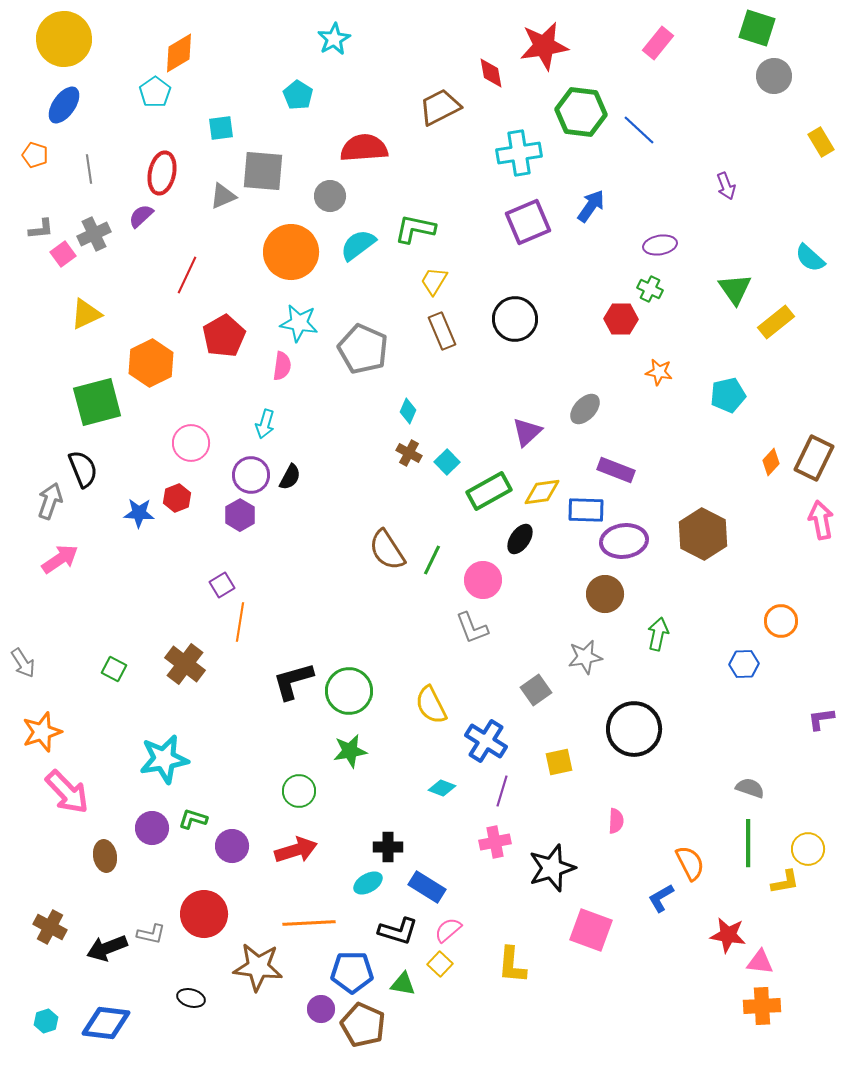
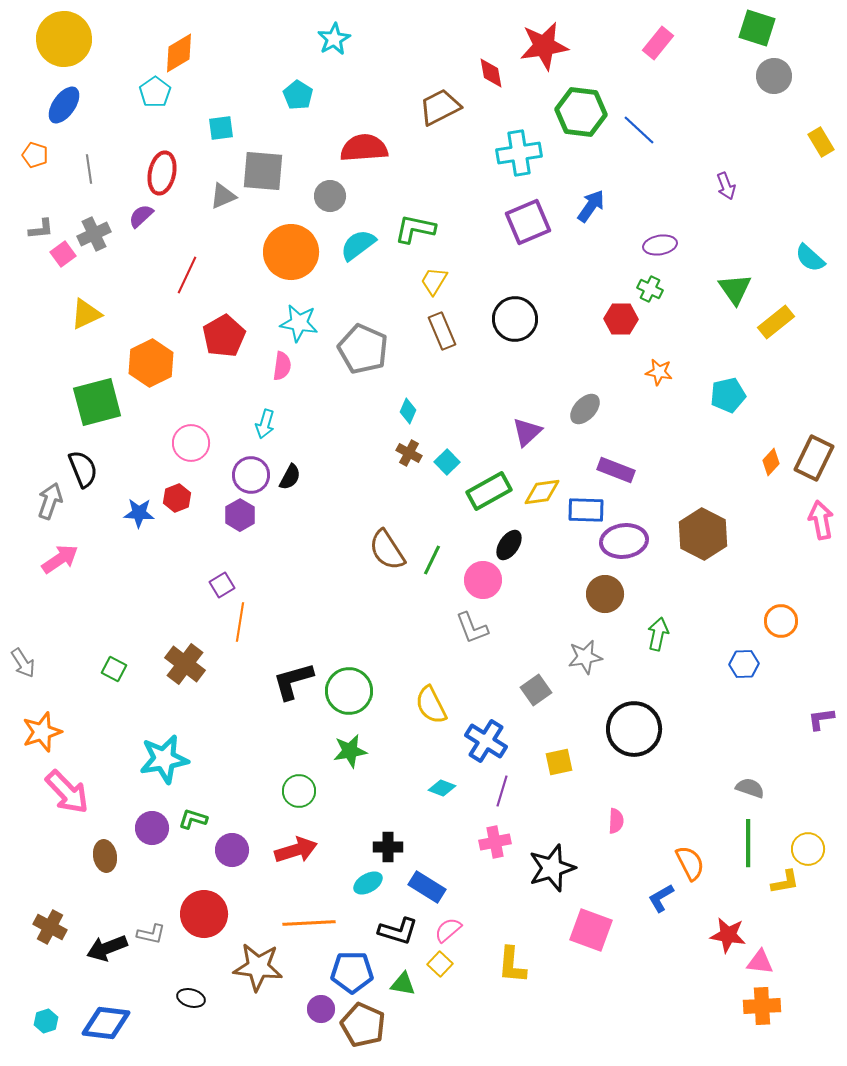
black ellipse at (520, 539): moved 11 px left, 6 px down
purple circle at (232, 846): moved 4 px down
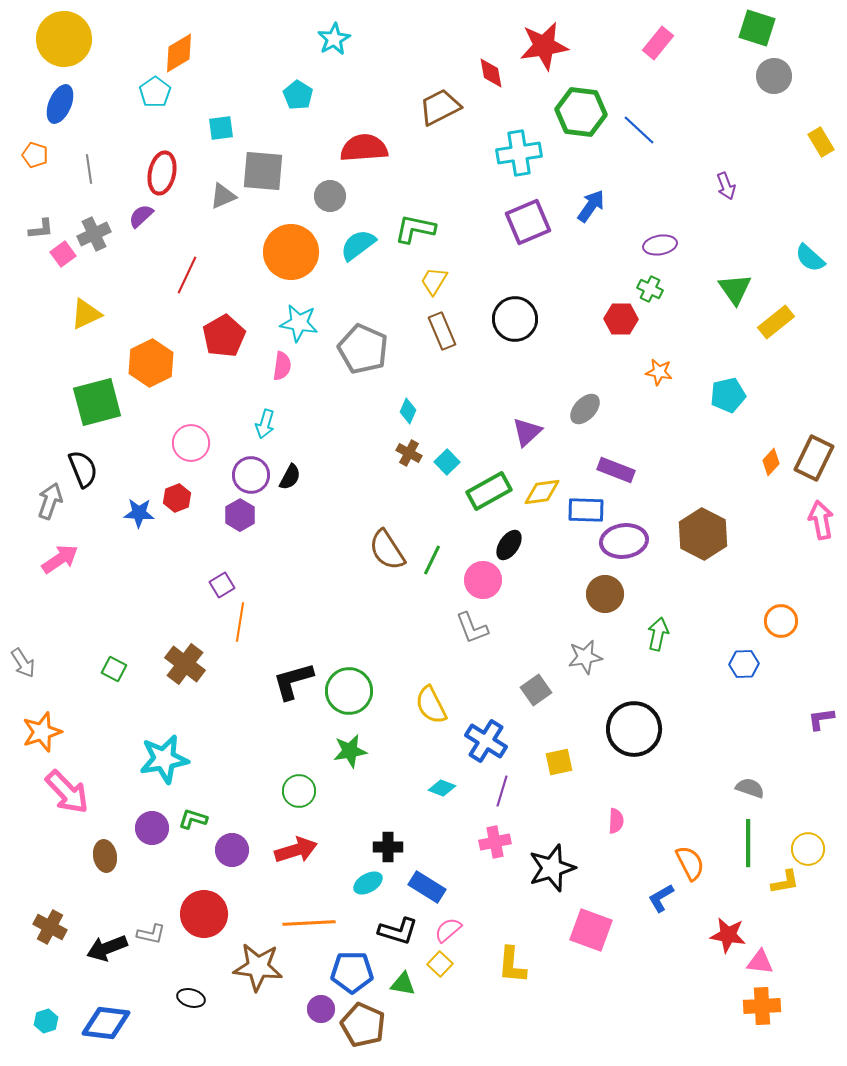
blue ellipse at (64, 105): moved 4 px left, 1 px up; rotated 12 degrees counterclockwise
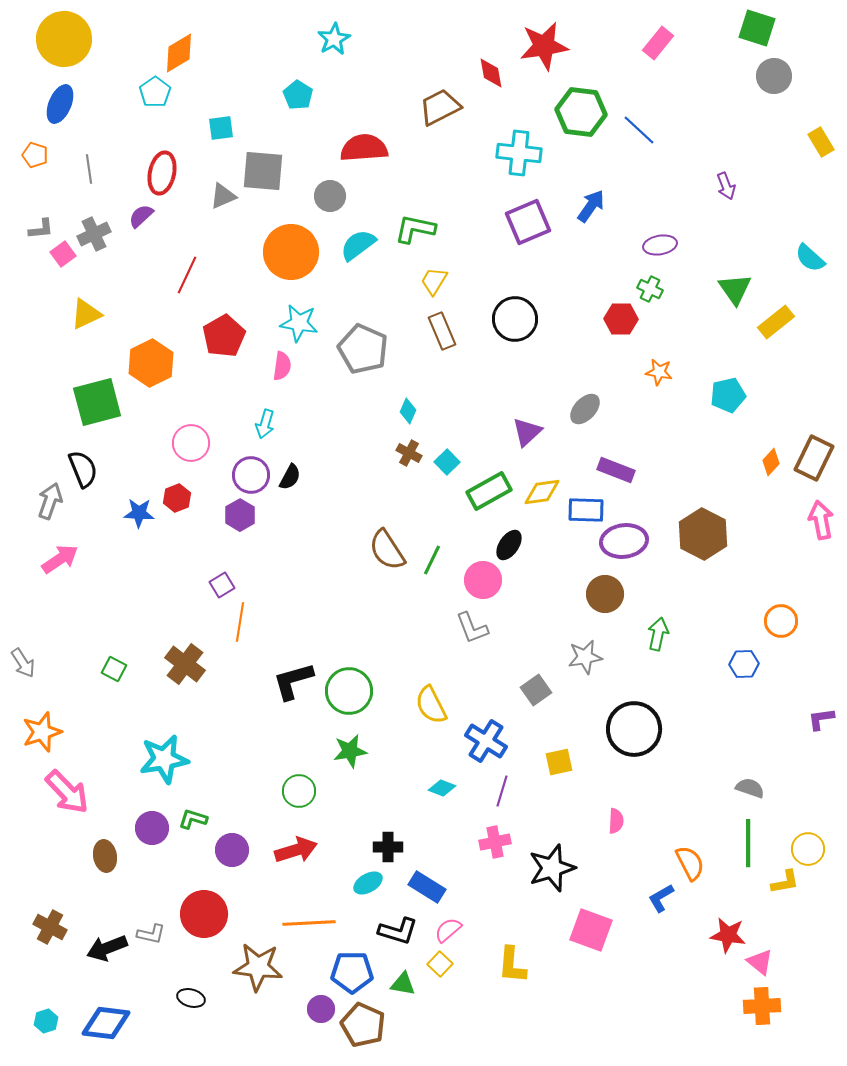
cyan cross at (519, 153): rotated 15 degrees clockwise
pink triangle at (760, 962): rotated 32 degrees clockwise
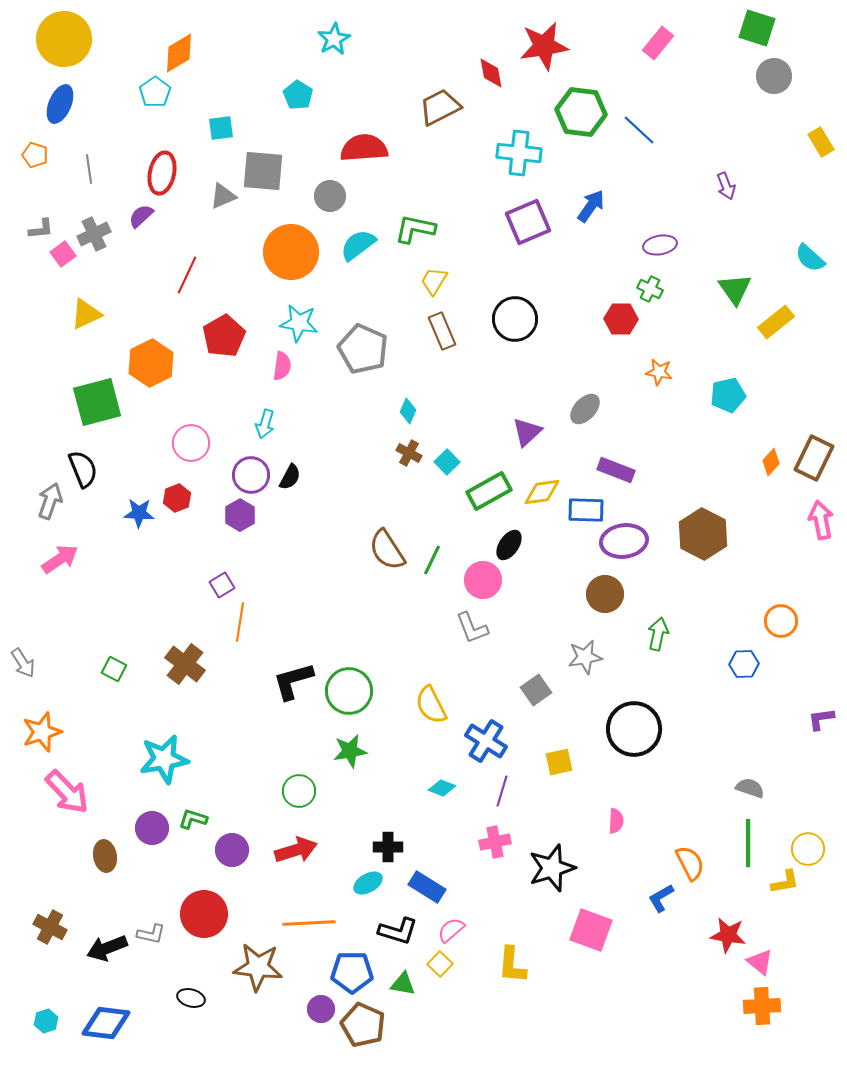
pink semicircle at (448, 930): moved 3 px right
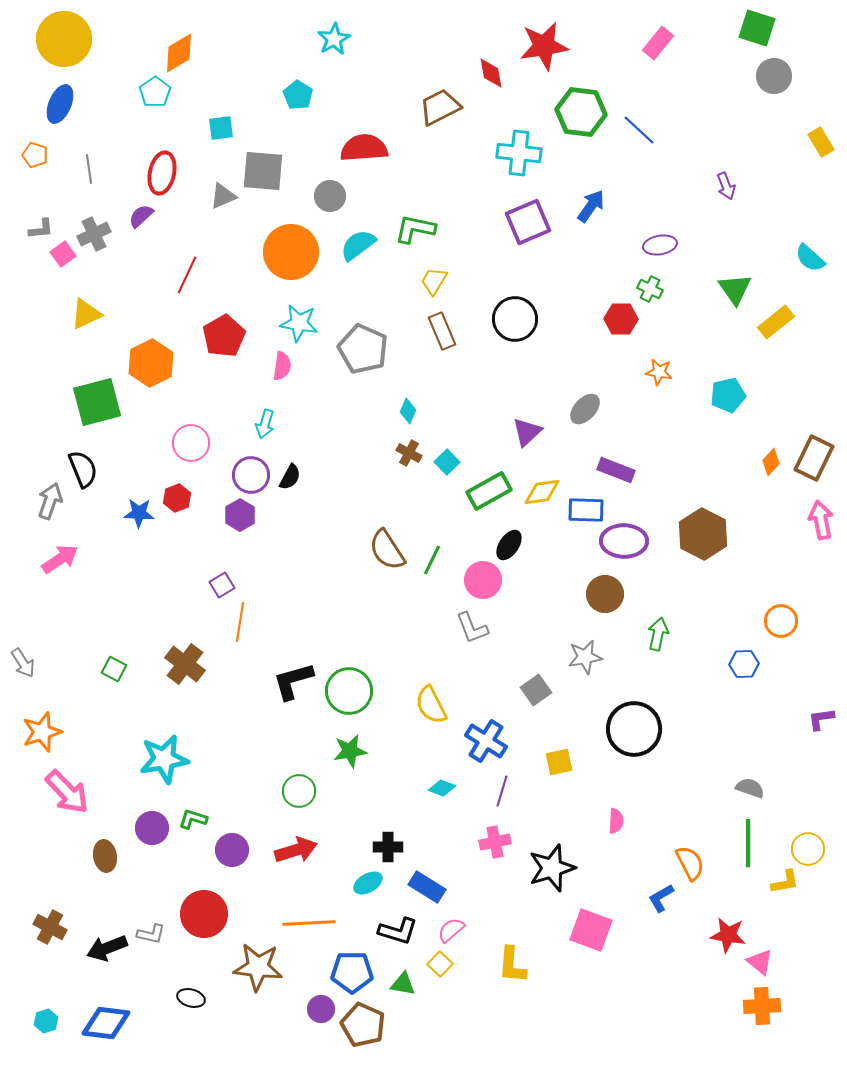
purple ellipse at (624, 541): rotated 9 degrees clockwise
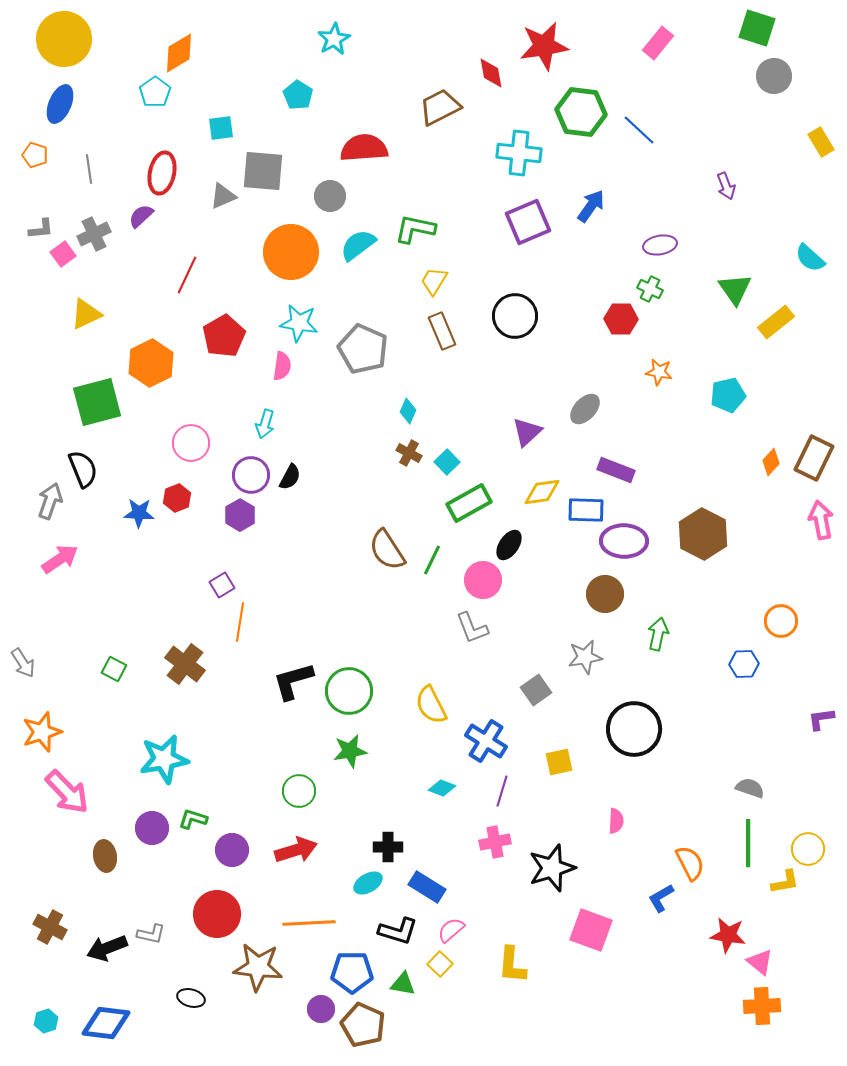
black circle at (515, 319): moved 3 px up
green rectangle at (489, 491): moved 20 px left, 12 px down
red circle at (204, 914): moved 13 px right
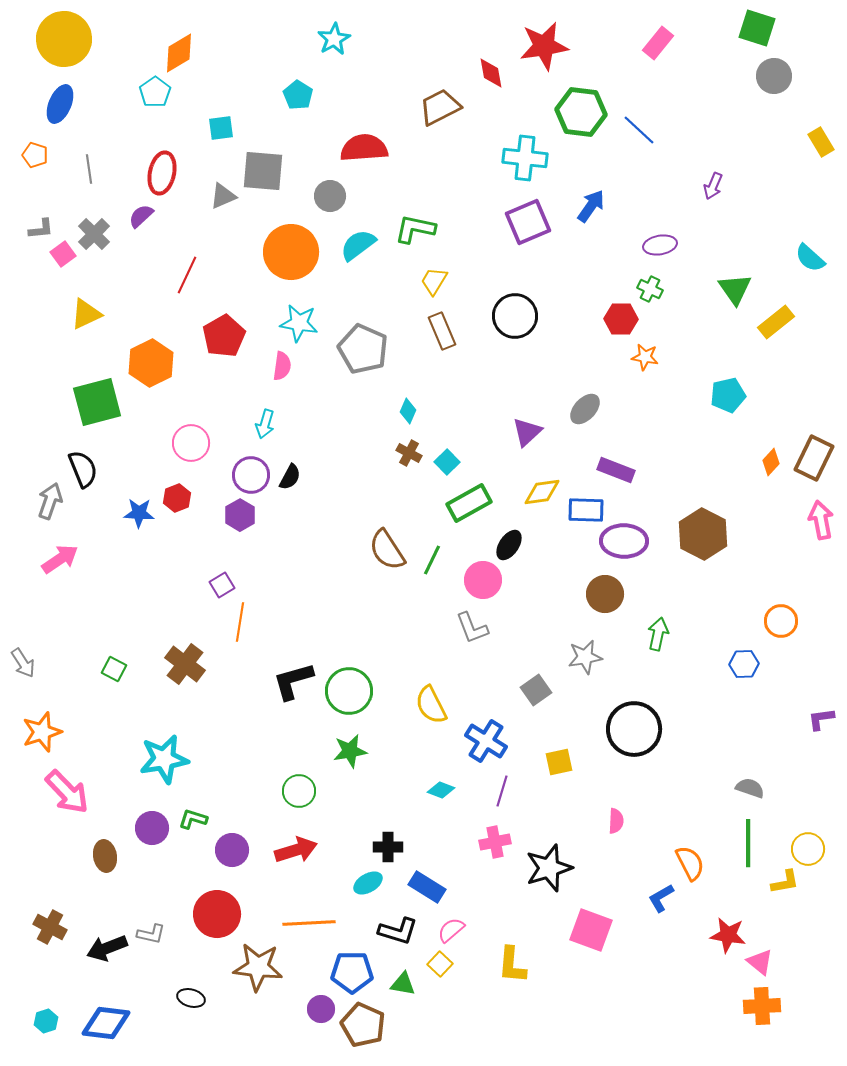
cyan cross at (519, 153): moved 6 px right, 5 px down
purple arrow at (726, 186): moved 13 px left; rotated 44 degrees clockwise
gray cross at (94, 234): rotated 20 degrees counterclockwise
orange star at (659, 372): moved 14 px left, 15 px up
cyan diamond at (442, 788): moved 1 px left, 2 px down
black star at (552, 868): moved 3 px left
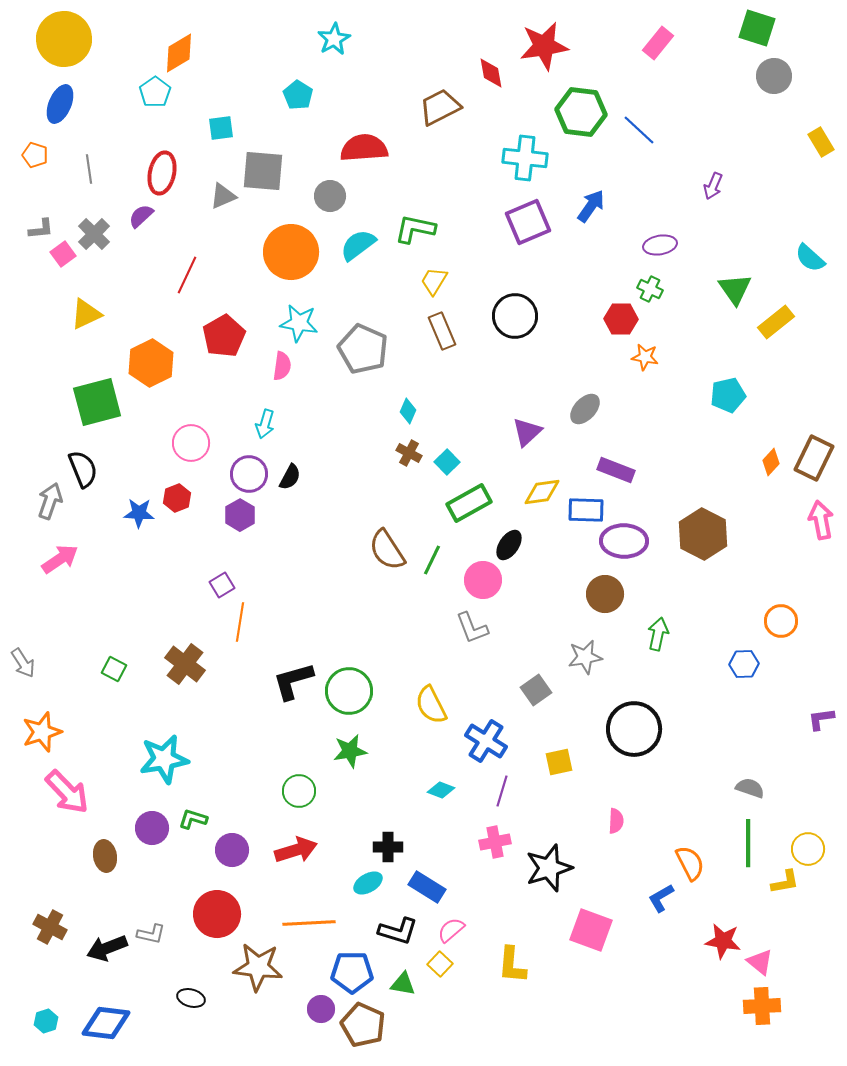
purple circle at (251, 475): moved 2 px left, 1 px up
red star at (728, 935): moved 5 px left, 6 px down
